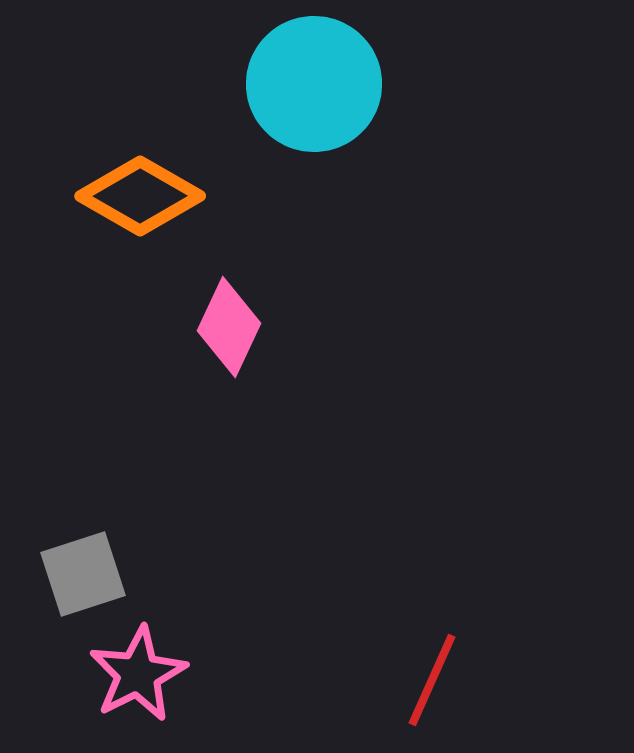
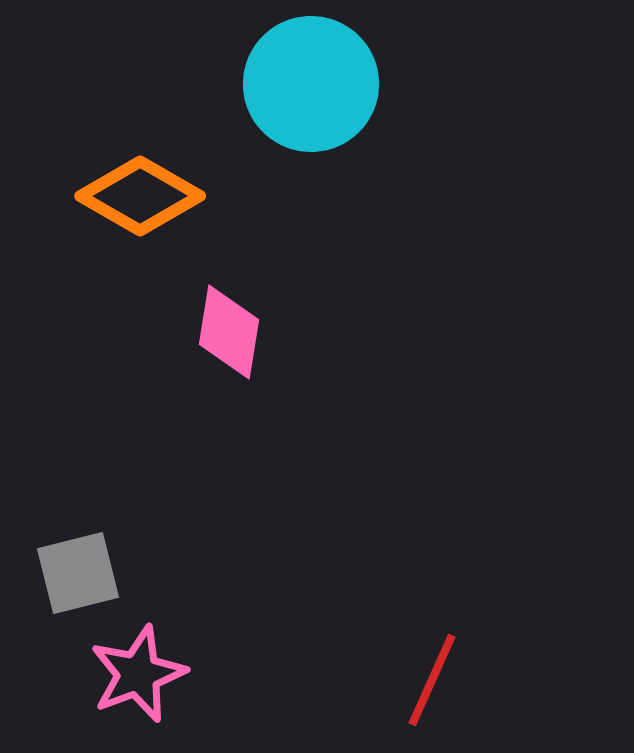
cyan circle: moved 3 px left
pink diamond: moved 5 px down; rotated 16 degrees counterclockwise
gray square: moved 5 px left, 1 px up; rotated 4 degrees clockwise
pink star: rotated 6 degrees clockwise
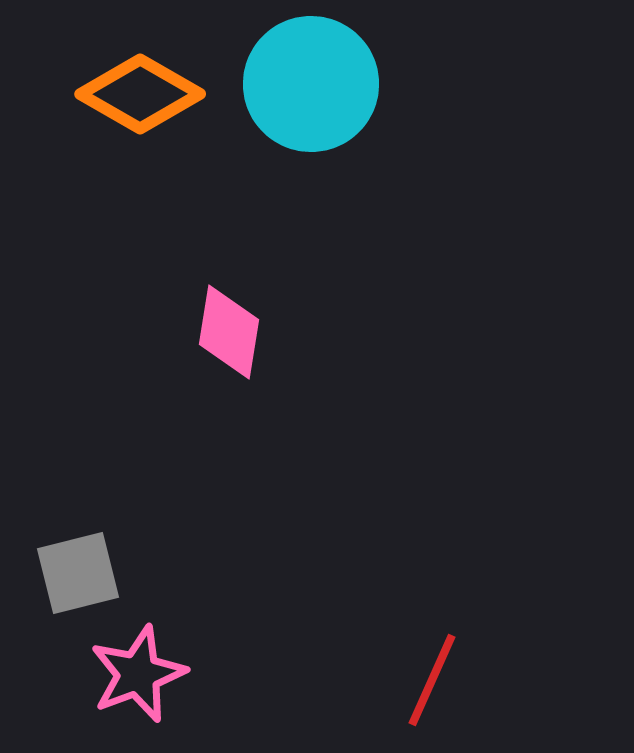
orange diamond: moved 102 px up
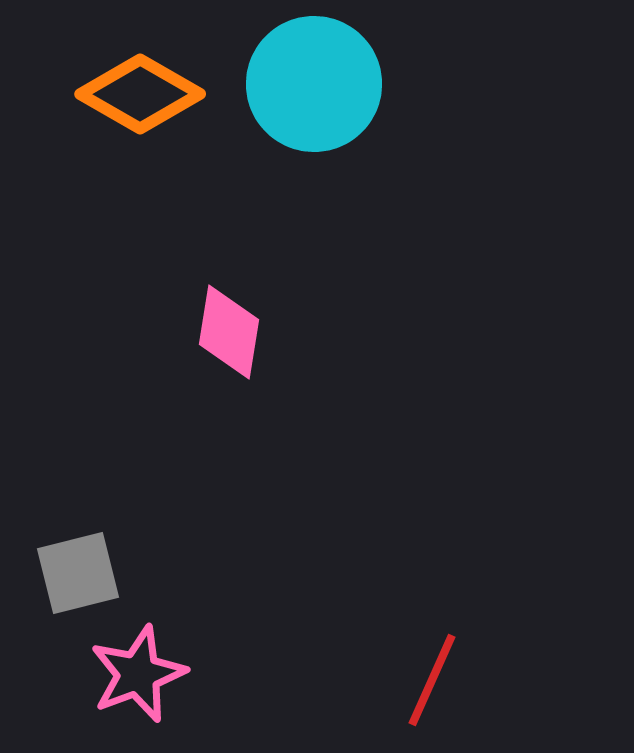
cyan circle: moved 3 px right
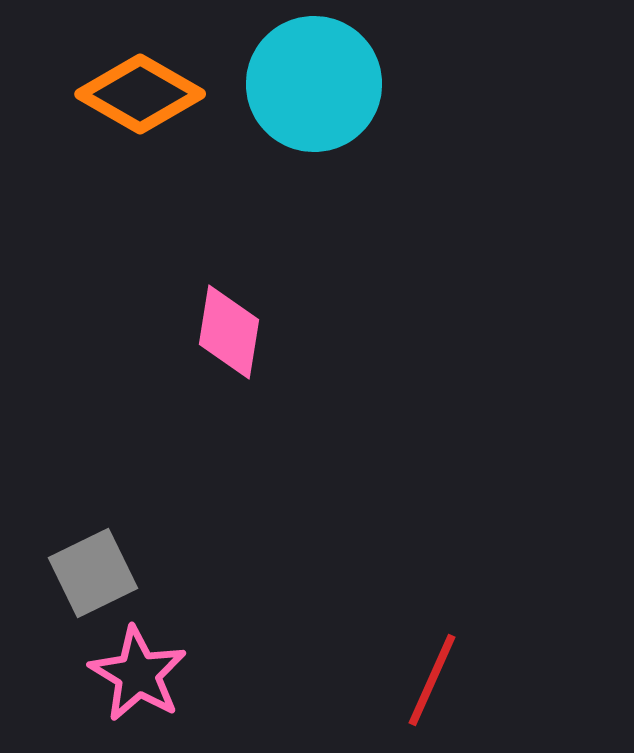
gray square: moved 15 px right; rotated 12 degrees counterclockwise
pink star: rotated 20 degrees counterclockwise
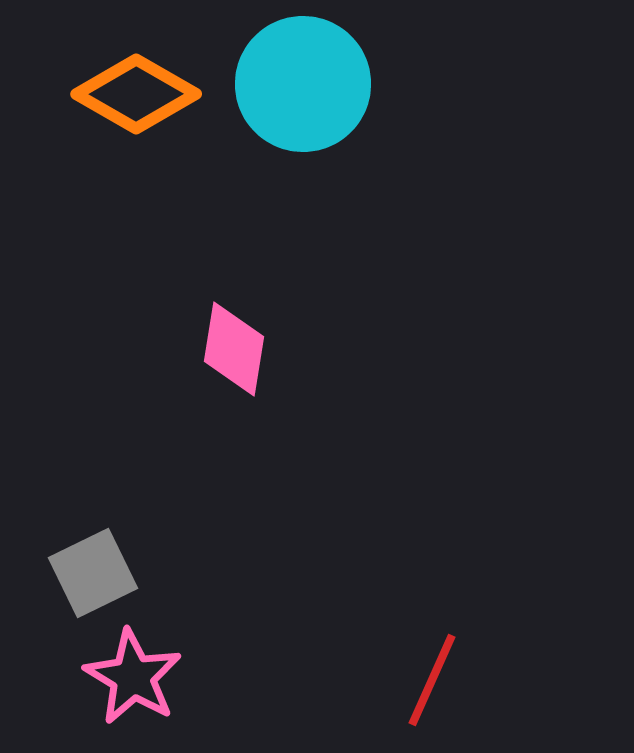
cyan circle: moved 11 px left
orange diamond: moved 4 px left
pink diamond: moved 5 px right, 17 px down
pink star: moved 5 px left, 3 px down
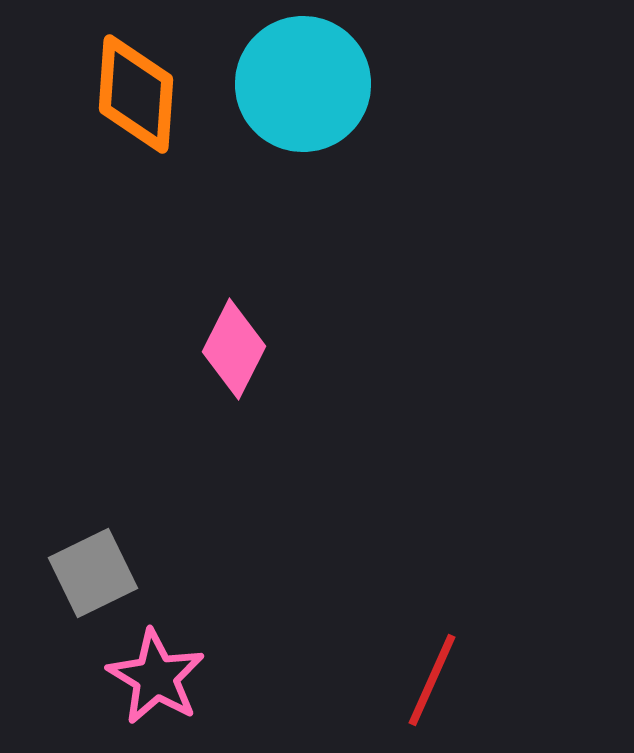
orange diamond: rotated 64 degrees clockwise
pink diamond: rotated 18 degrees clockwise
pink star: moved 23 px right
